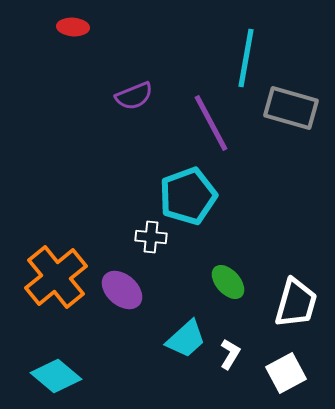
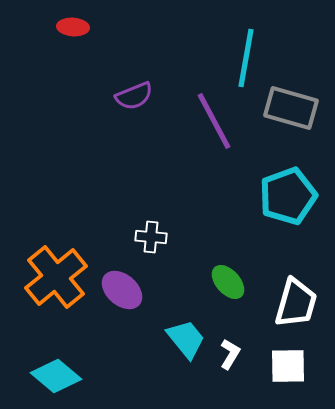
purple line: moved 3 px right, 2 px up
cyan pentagon: moved 100 px right
cyan trapezoid: rotated 87 degrees counterclockwise
white square: moved 2 px right, 7 px up; rotated 27 degrees clockwise
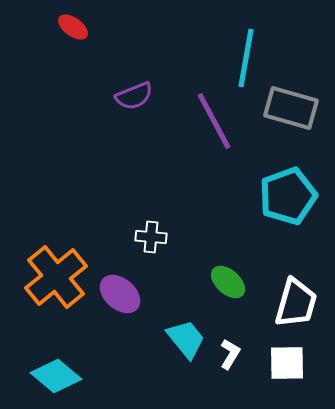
red ellipse: rotated 32 degrees clockwise
green ellipse: rotated 6 degrees counterclockwise
purple ellipse: moved 2 px left, 4 px down
white square: moved 1 px left, 3 px up
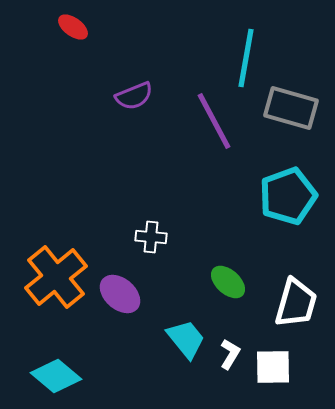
white square: moved 14 px left, 4 px down
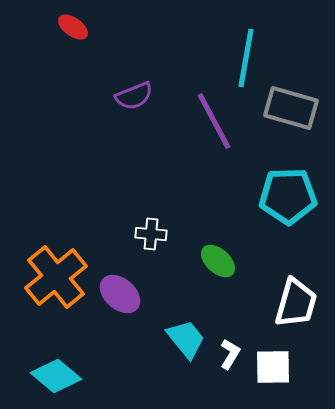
cyan pentagon: rotated 18 degrees clockwise
white cross: moved 3 px up
green ellipse: moved 10 px left, 21 px up
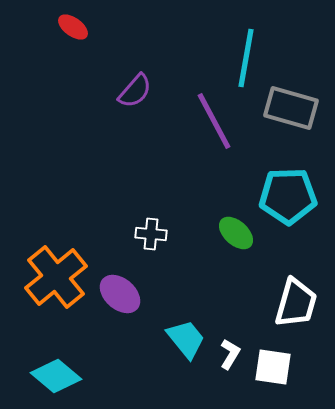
purple semicircle: moved 1 px right, 5 px up; rotated 27 degrees counterclockwise
green ellipse: moved 18 px right, 28 px up
white square: rotated 9 degrees clockwise
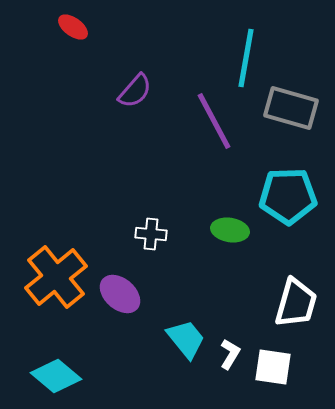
green ellipse: moved 6 px left, 3 px up; rotated 33 degrees counterclockwise
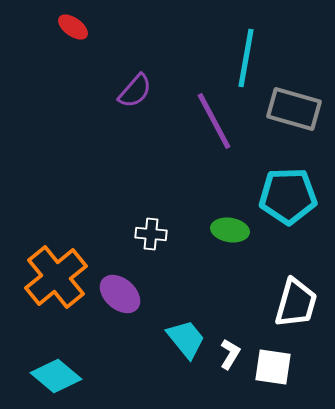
gray rectangle: moved 3 px right, 1 px down
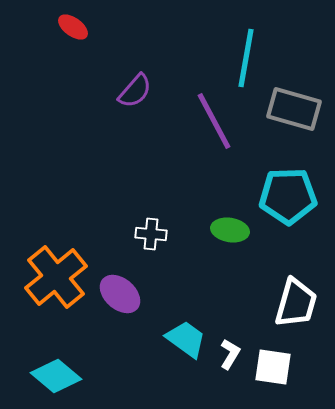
cyan trapezoid: rotated 15 degrees counterclockwise
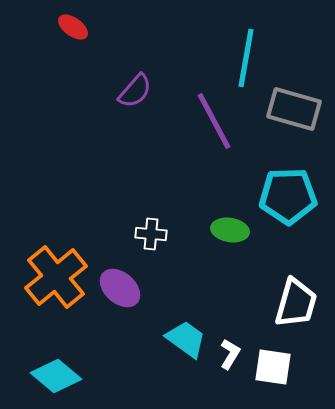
purple ellipse: moved 6 px up
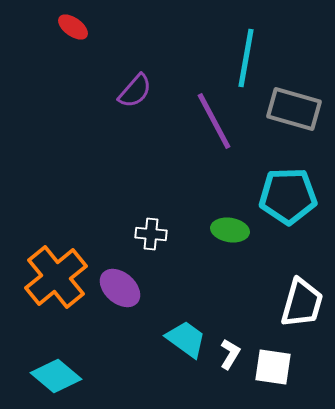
white trapezoid: moved 6 px right
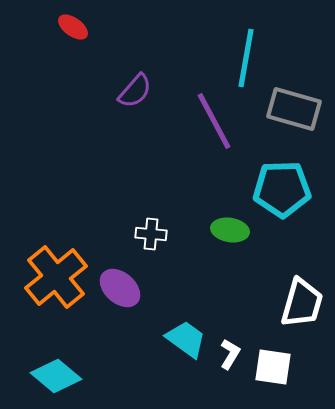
cyan pentagon: moved 6 px left, 7 px up
